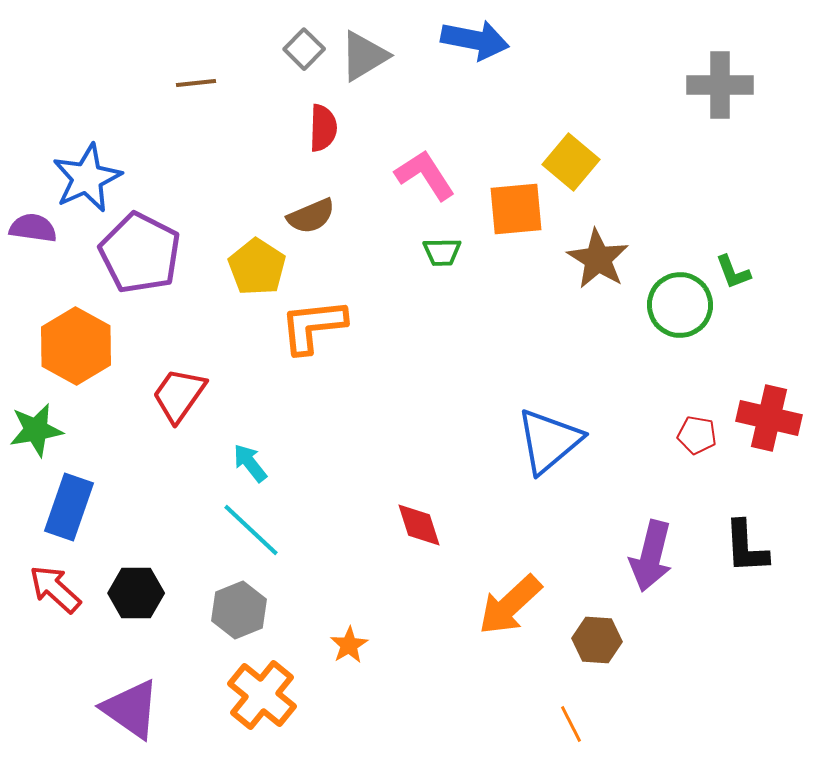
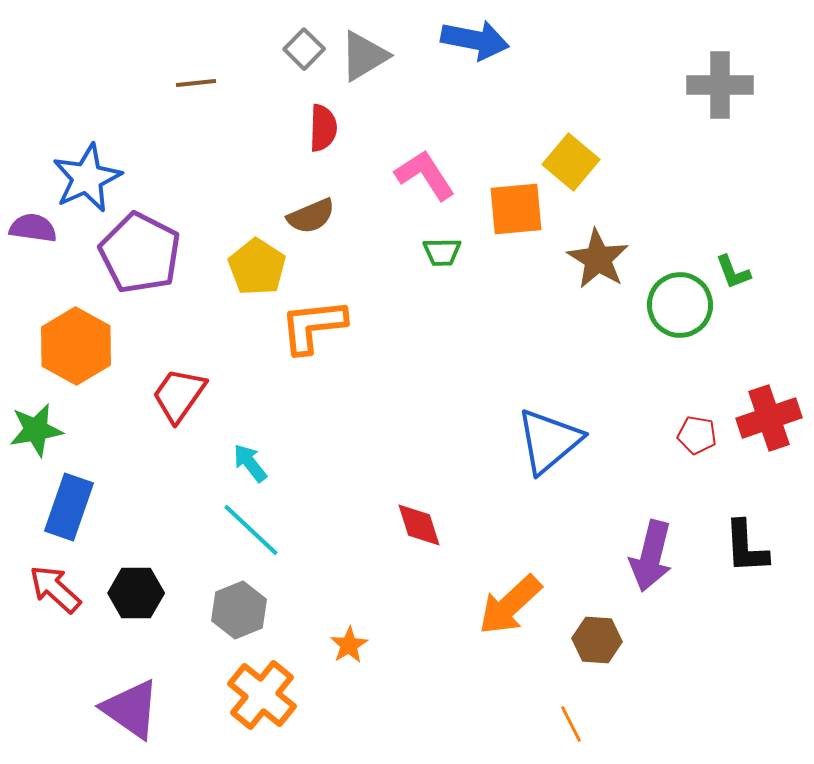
red cross: rotated 32 degrees counterclockwise
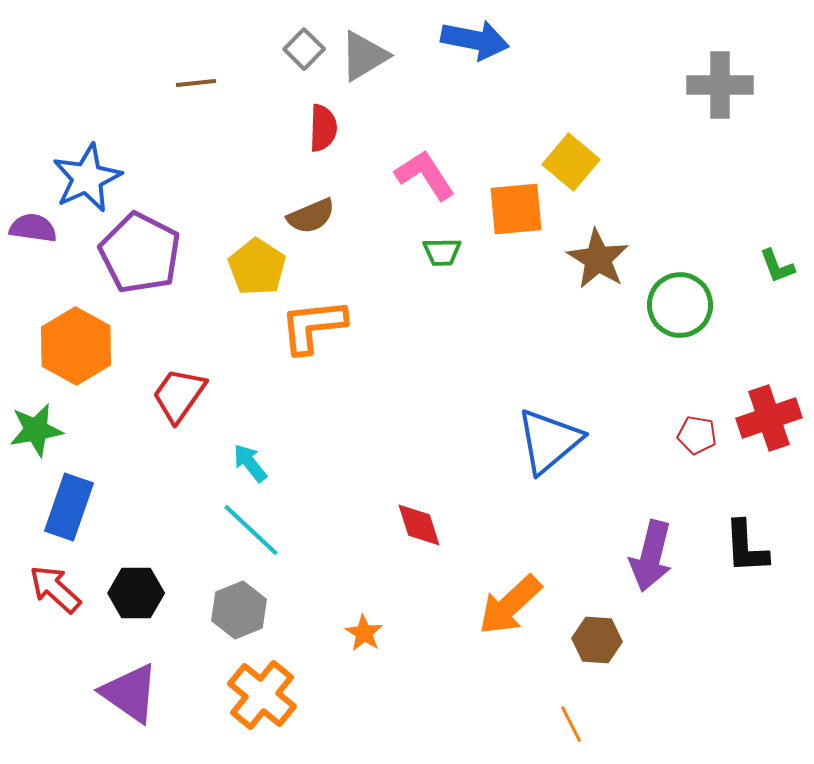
green L-shape: moved 44 px right, 6 px up
orange star: moved 15 px right, 12 px up; rotated 9 degrees counterclockwise
purple triangle: moved 1 px left, 16 px up
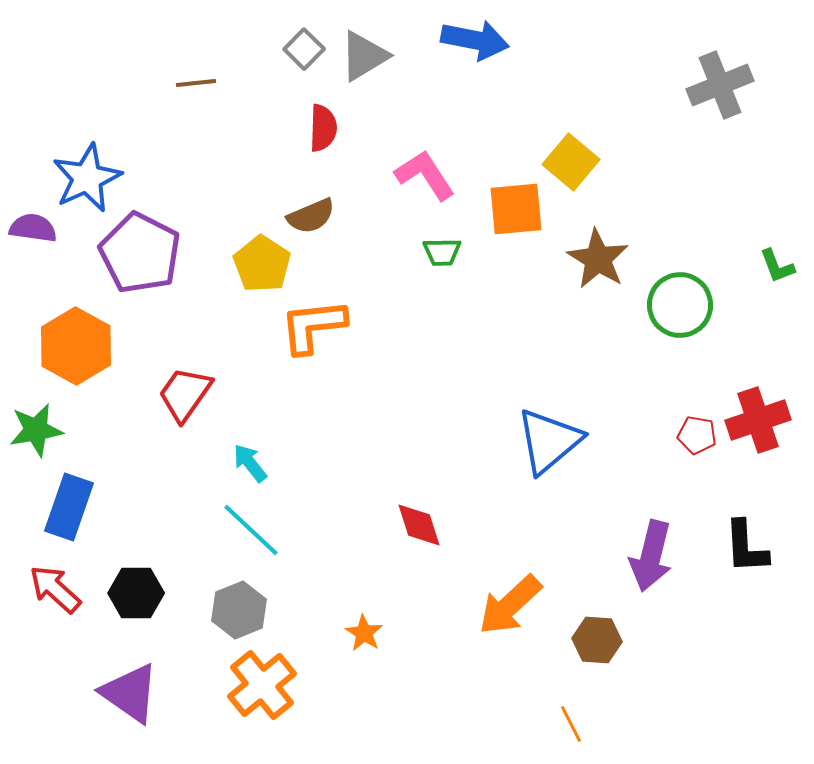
gray cross: rotated 22 degrees counterclockwise
yellow pentagon: moved 5 px right, 3 px up
red trapezoid: moved 6 px right, 1 px up
red cross: moved 11 px left, 2 px down
orange cross: moved 10 px up; rotated 12 degrees clockwise
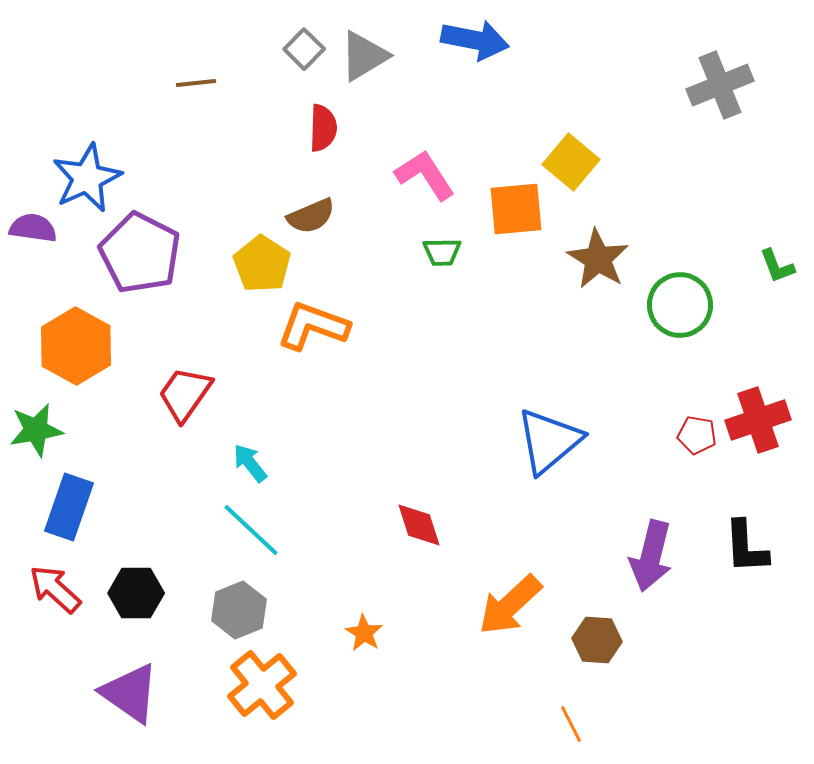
orange L-shape: rotated 26 degrees clockwise
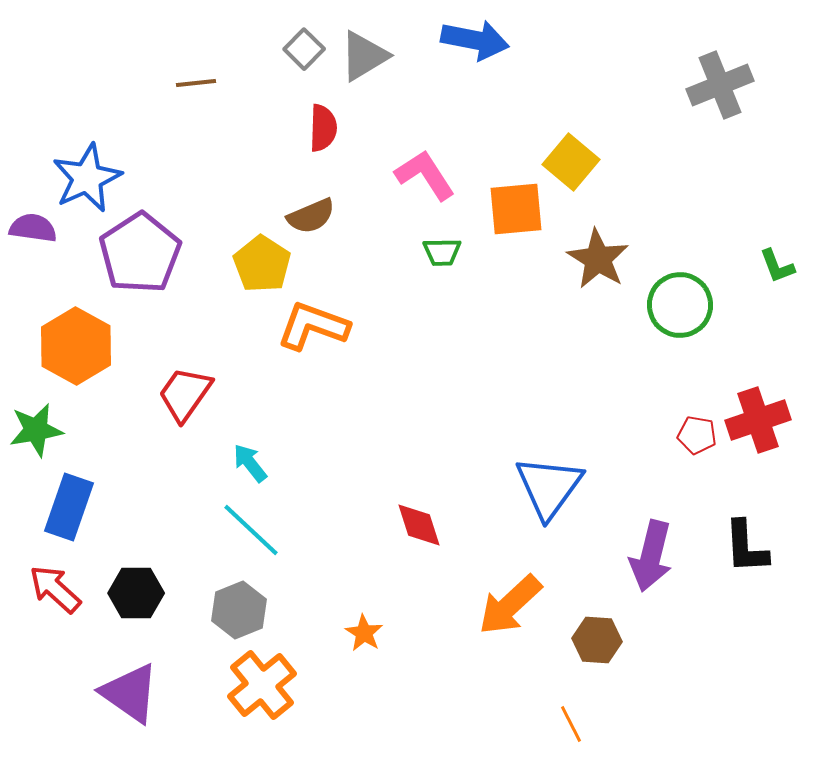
purple pentagon: rotated 12 degrees clockwise
blue triangle: moved 46 px down; rotated 14 degrees counterclockwise
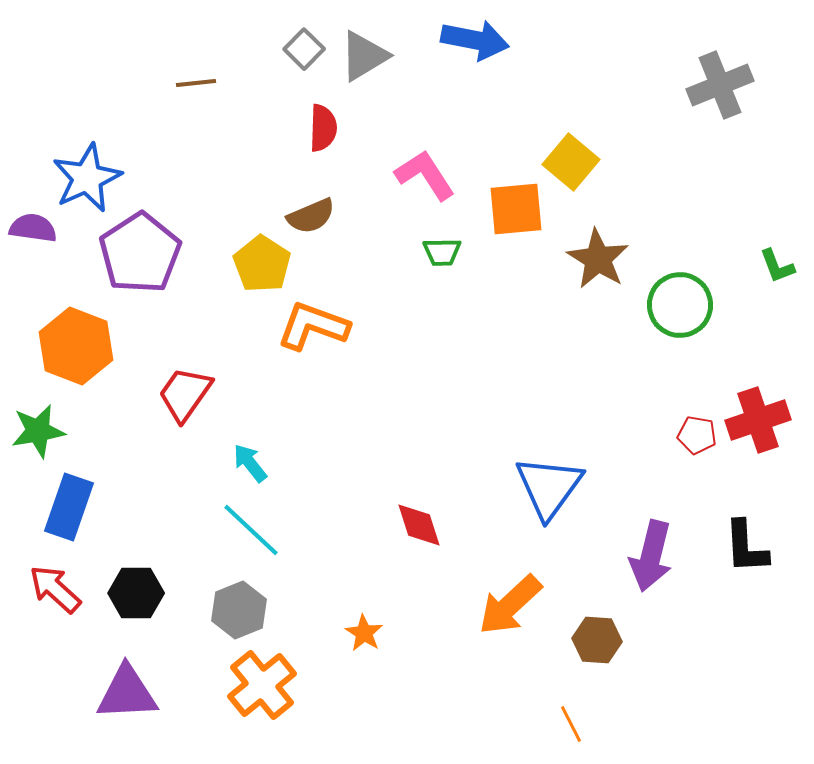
orange hexagon: rotated 8 degrees counterclockwise
green star: moved 2 px right, 1 px down
purple triangle: moved 3 px left; rotated 38 degrees counterclockwise
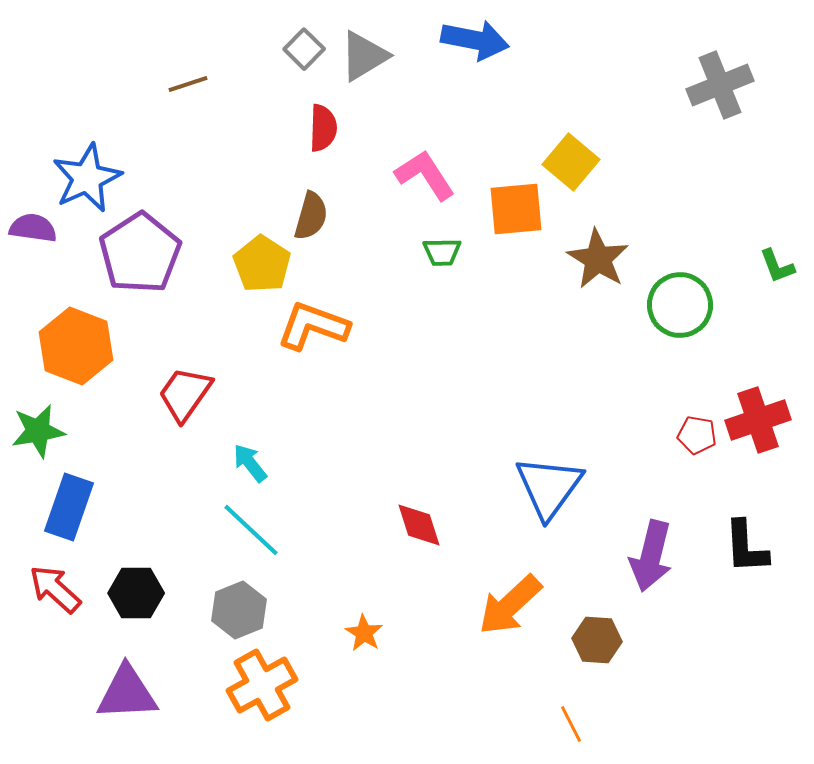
brown line: moved 8 px left, 1 px down; rotated 12 degrees counterclockwise
brown semicircle: rotated 51 degrees counterclockwise
orange cross: rotated 10 degrees clockwise
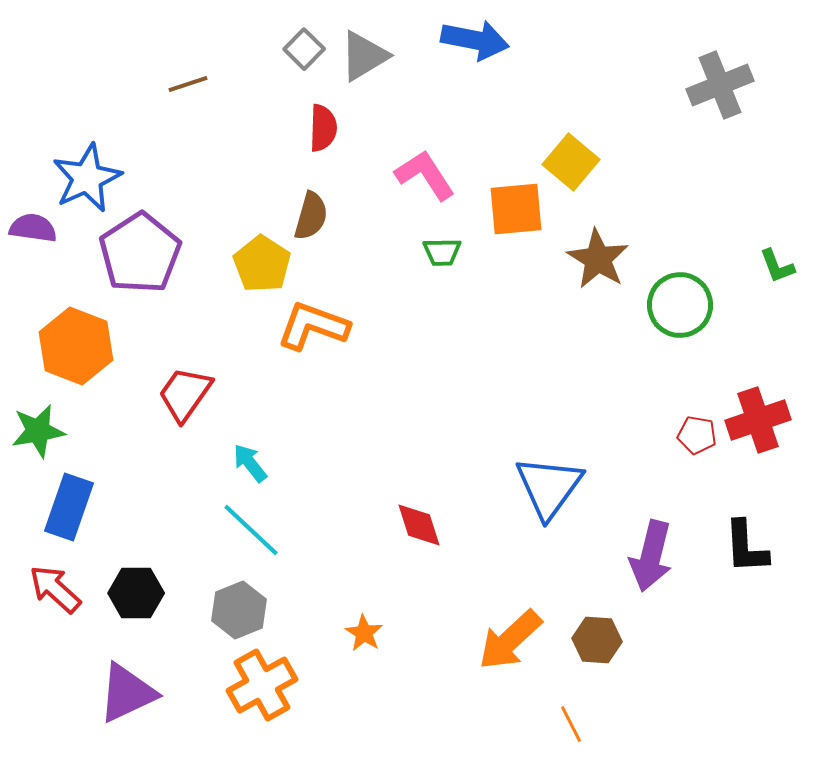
orange arrow: moved 35 px down
purple triangle: rotated 22 degrees counterclockwise
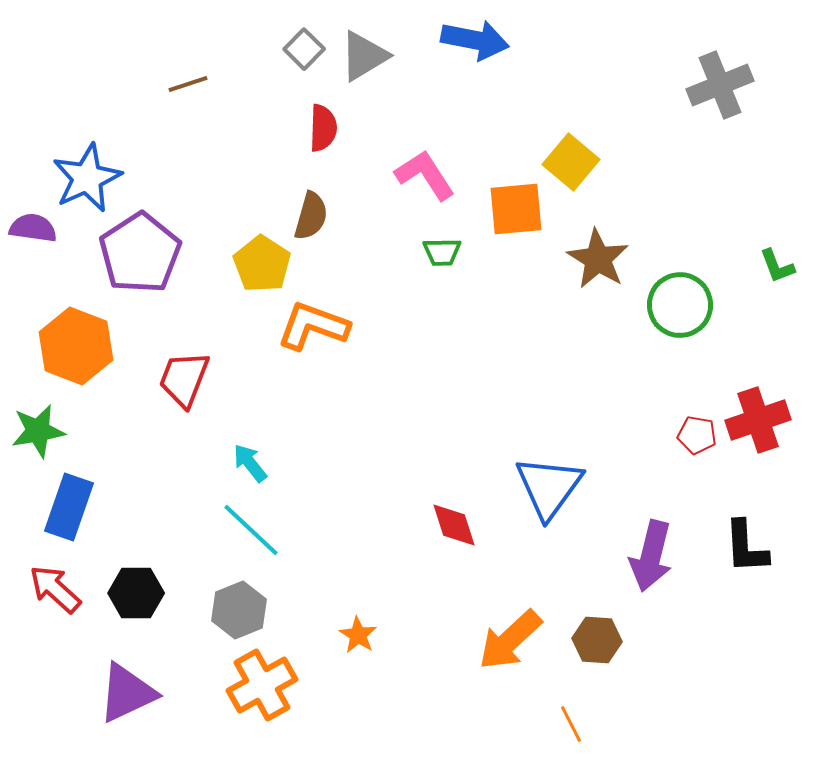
red trapezoid: moved 1 px left, 15 px up; rotated 14 degrees counterclockwise
red diamond: moved 35 px right
orange star: moved 6 px left, 2 px down
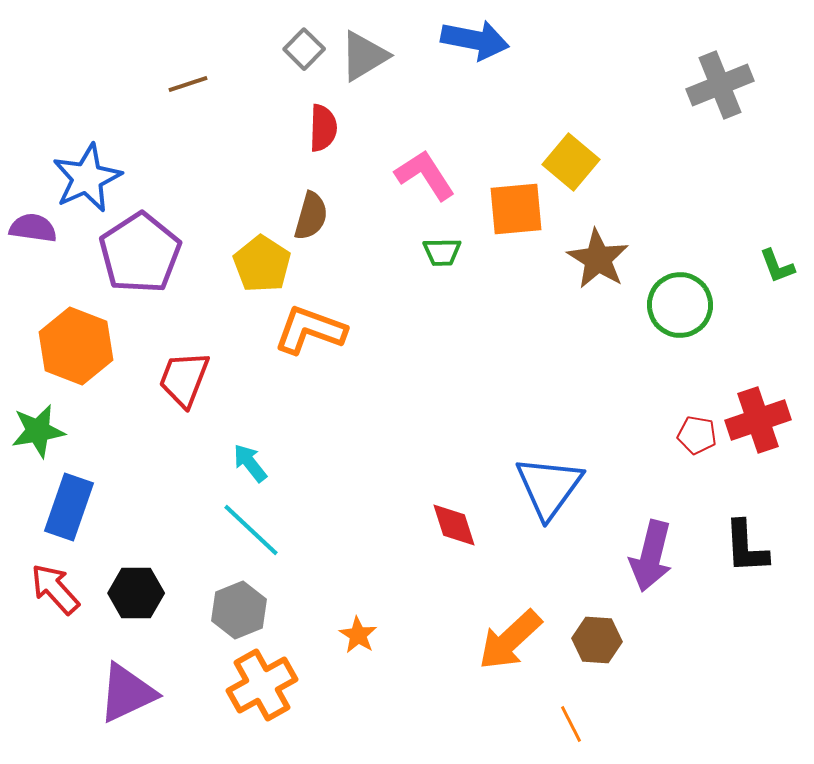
orange L-shape: moved 3 px left, 4 px down
red arrow: rotated 6 degrees clockwise
